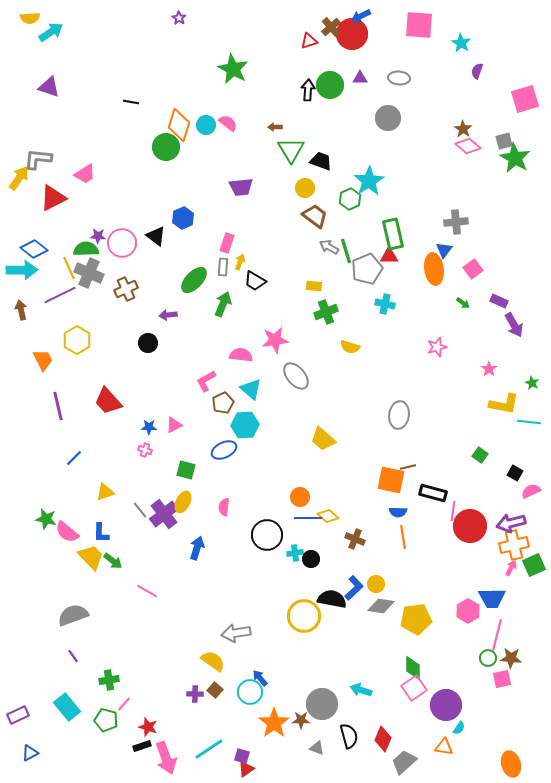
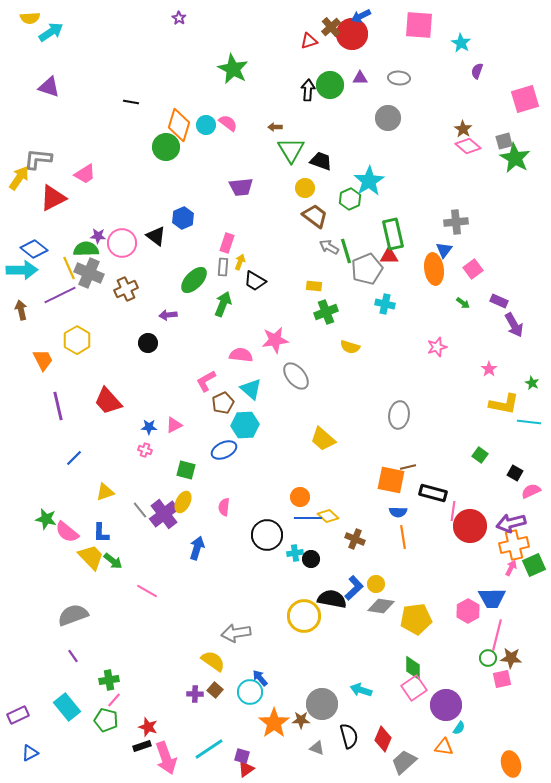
pink line at (124, 704): moved 10 px left, 4 px up
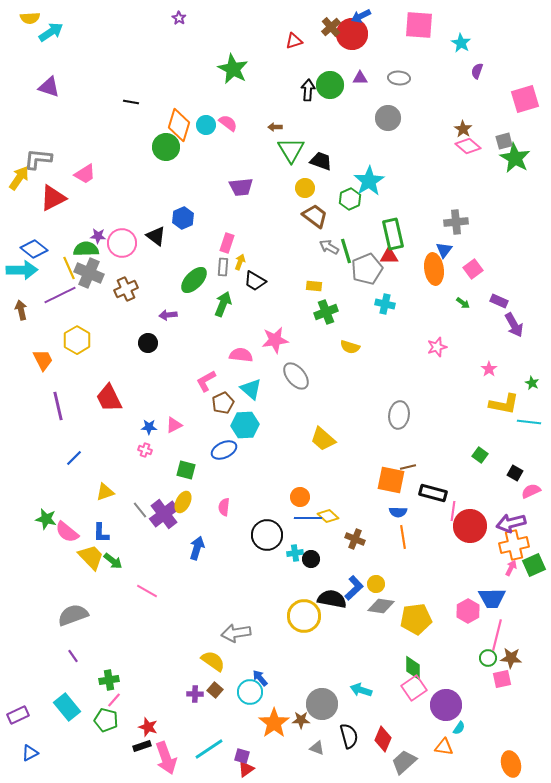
red triangle at (309, 41): moved 15 px left
red trapezoid at (108, 401): moved 1 px right, 3 px up; rotated 16 degrees clockwise
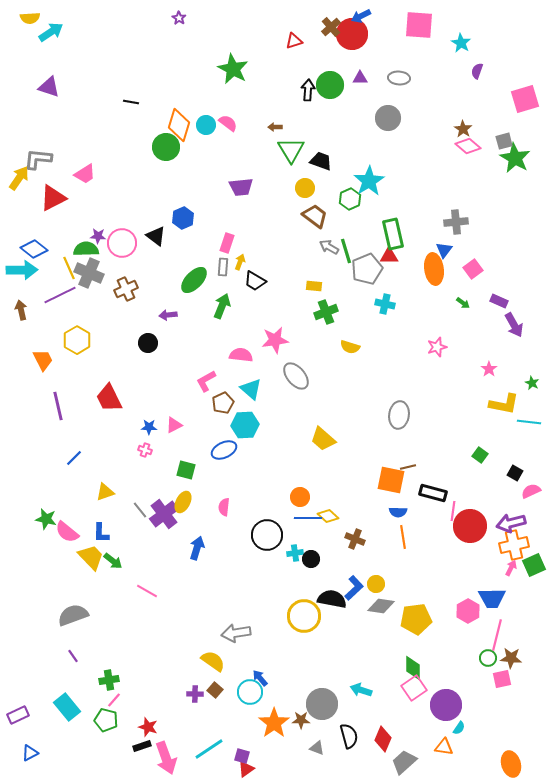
green arrow at (223, 304): moved 1 px left, 2 px down
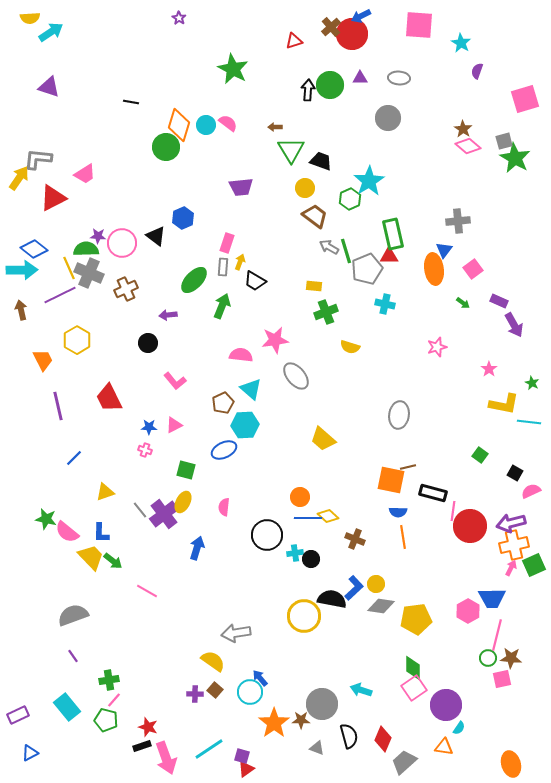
gray cross at (456, 222): moved 2 px right, 1 px up
pink L-shape at (206, 381): moved 31 px left; rotated 100 degrees counterclockwise
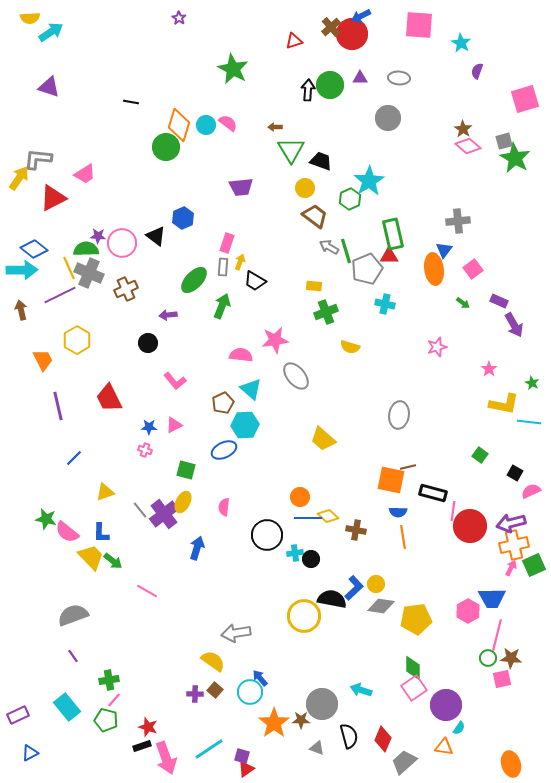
brown cross at (355, 539): moved 1 px right, 9 px up; rotated 12 degrees counterclockwise
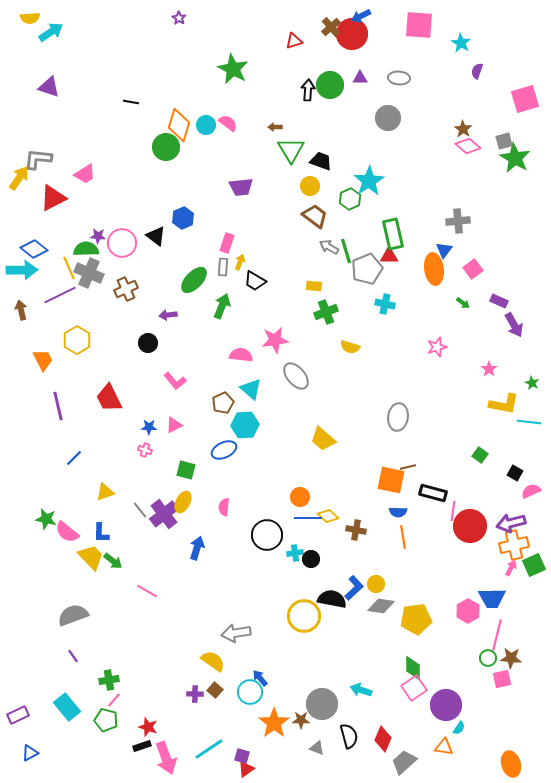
yellow circle at (305, 188): moved 5 px right, 2 px up
gray ellipse at (399, 415): moved 1 px left, 2 px down
